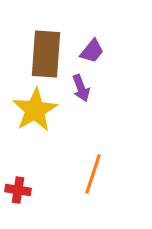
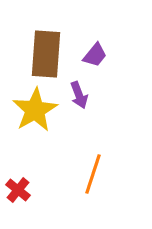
purple trapezoid: moved 3 px right, 4 px down
purple arrow: moved 2 px left, 7 px down
red cross: rotated 30 degrees clockwise
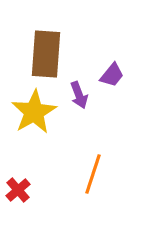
purple trapezoid: moved 17 px right, 20 px down
yellow star: moved 1 px left, 2 px down
red cross: rotated 10 degrees clockwise
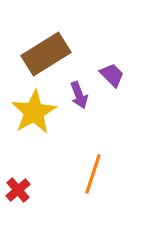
brown rectangle: rotated 54 degrees clockwise
purple trapezoid: rotated 84 degrees counterclockwise
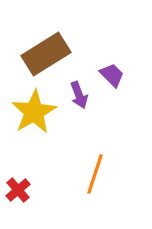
orange line: moved 2 px right
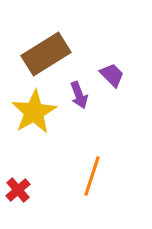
orange line: moved 3 px left, 2 px down
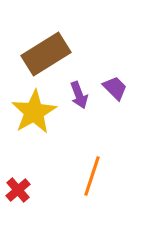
purple trapezoid: moved 3 px right, 13 px down
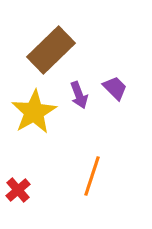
brown rectangle: moved 5 px right, 4 px up; rotated 12 degrees counterclockwise
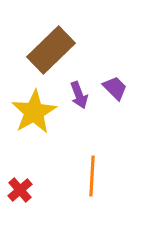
orange line: rotated 15 degrees counterclockwise
red cross: moved 2 px right
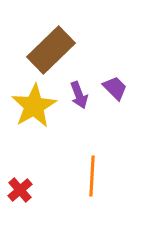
yellow star: moved 6 px up
